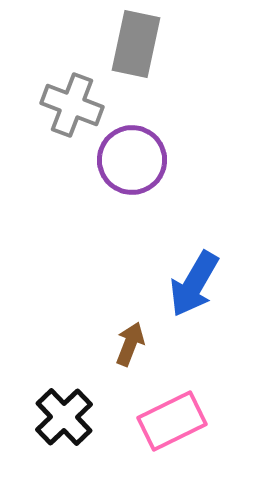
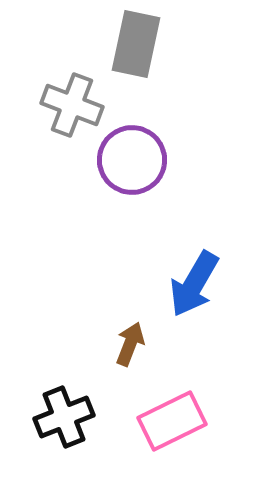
black cross: rotated 22 degrees clockwise
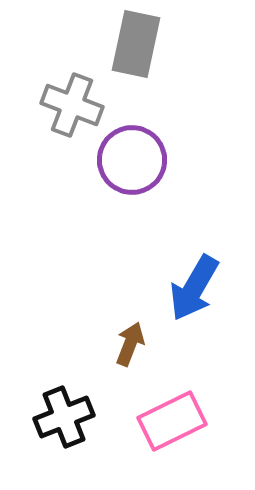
blue arrow: moved 4 px down
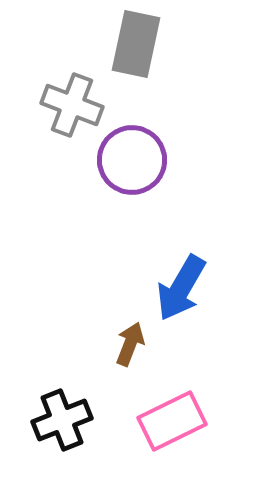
blue arrow: moved 13 px left
black cross: moved 2 px left, 3 px down
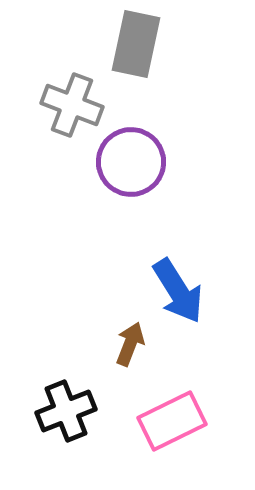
purple circle: moved 1 px left, 2 px down
blue arrow: moved 3 px left, 3 px down; rotated 62 degrees counterclockwise
black cross: moved 4 px right, 9 px up
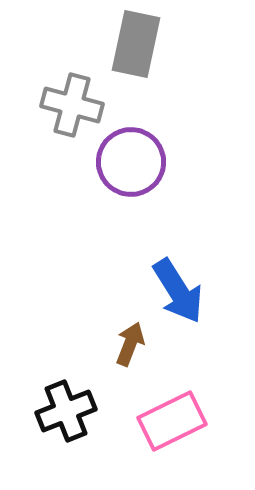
gray cross: rotated 6 degrees counterclockwise
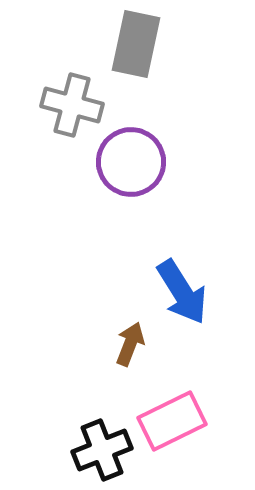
blue arrow: moved 4 px right, 1 px down
black cross: moved 36 px right, 39 px down
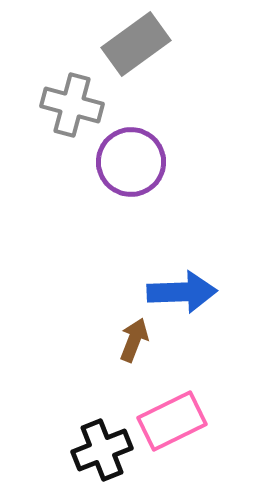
gray rectangle: rotated 42 degrees clockwise
blue arrow: rotated 60 degrees counterclockwise
brown arrow: moved 4 px right, 4 px up
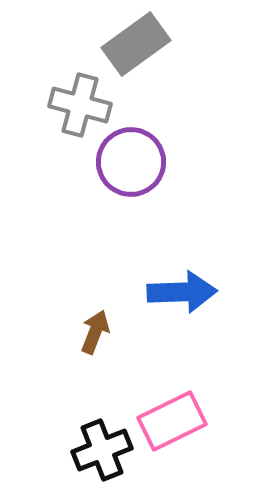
gray cross: moved 8 px right
brown arrow: moved 39 px left, 8 px up
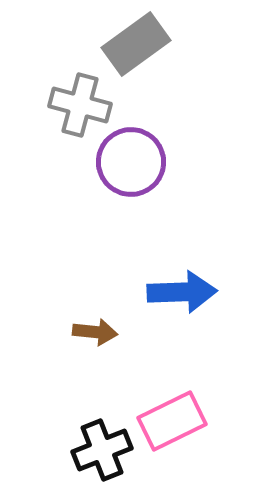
brown arrow: rotated 75 degrees clockwise
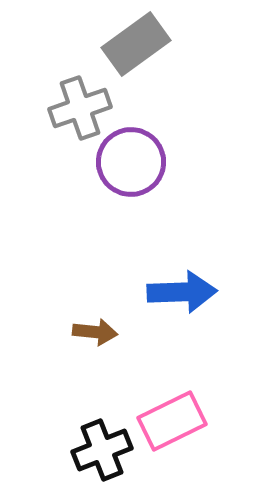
gray cross: moved 3 px down; rotated 34 degrees counterclockwise
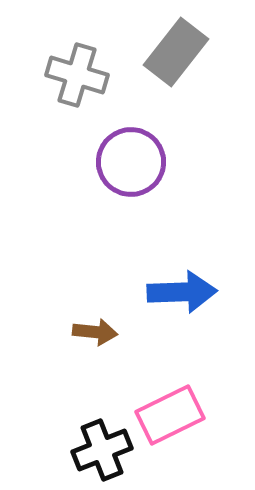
gray rectangle: moved 40 px right, 8 px down; rotated 16 degrees counterclockwise
gray cross: moved 3 px left, 33 px up; rotated 36 degrees clockwise
pink rectangle: moved 2 px left, 6 px up
